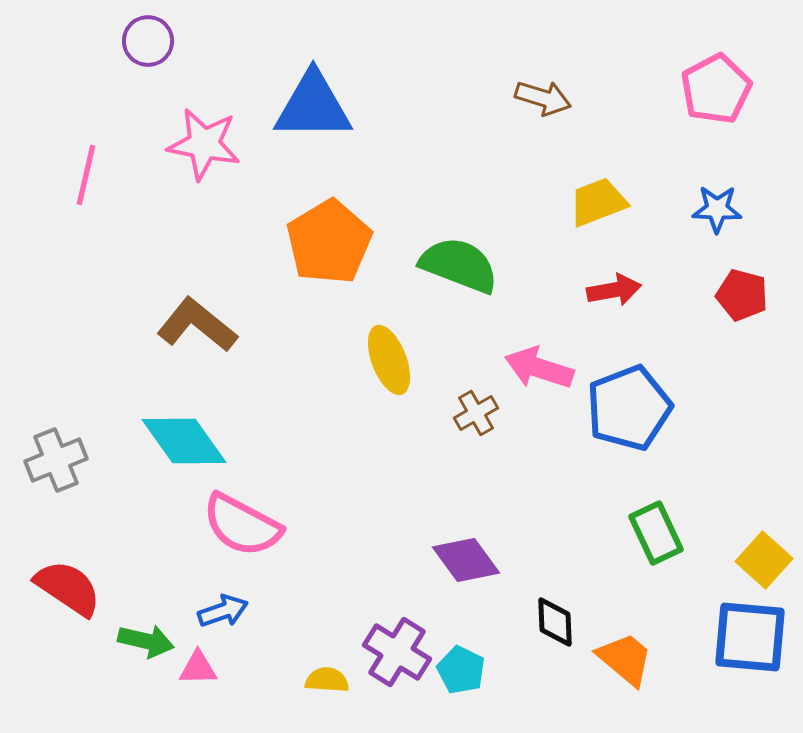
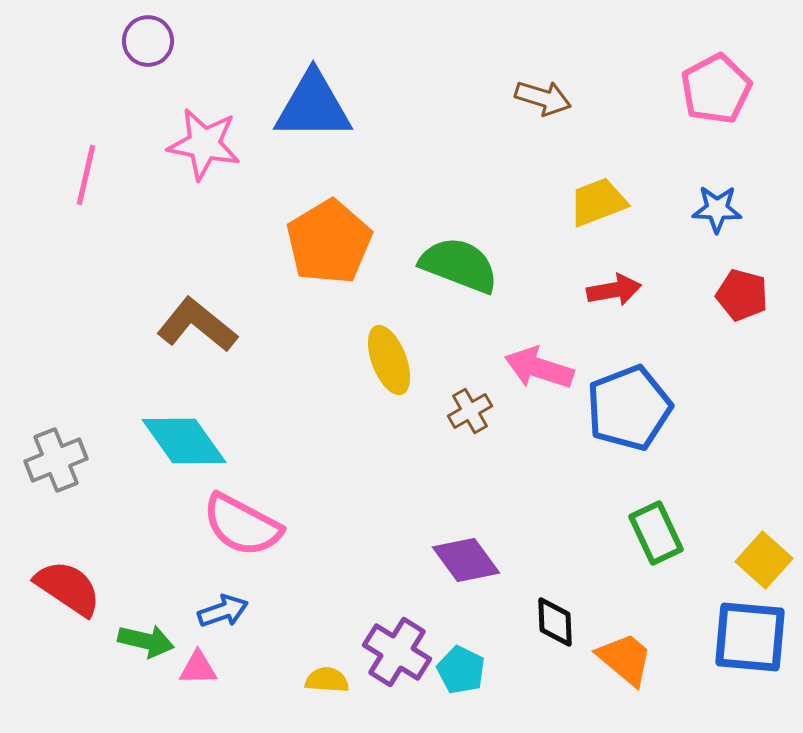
brown cross: moved 6 px left, 2 px up
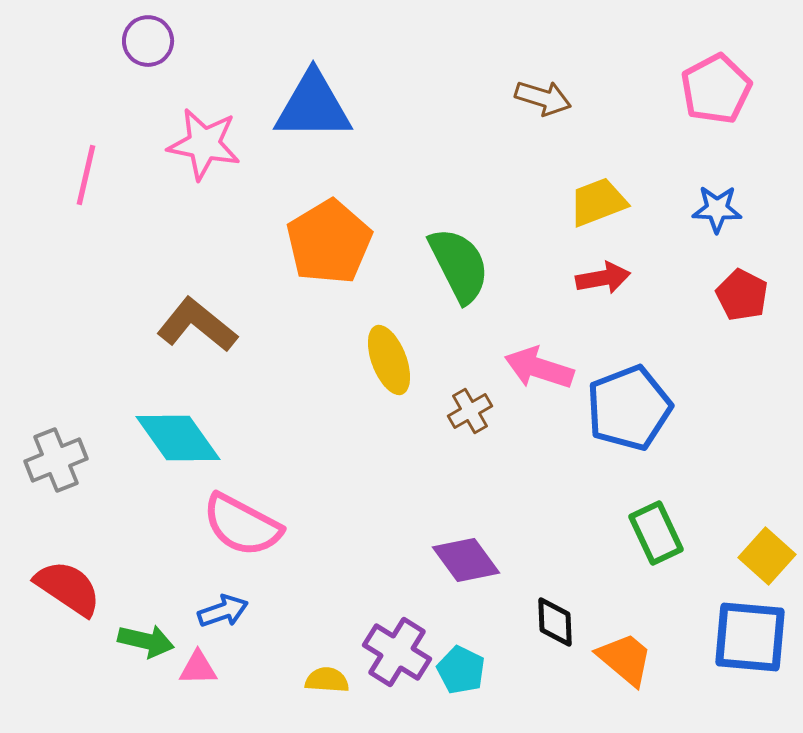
green semicircle: rotated 42 degrees clockwise
red arrow: moved 11 px left, 12 px up
red pentagon: rotated 12 degrees clockwise
cyan diamond: moved 6 px left, 3 px up
yellow square: moved 3 px right, 4 px up
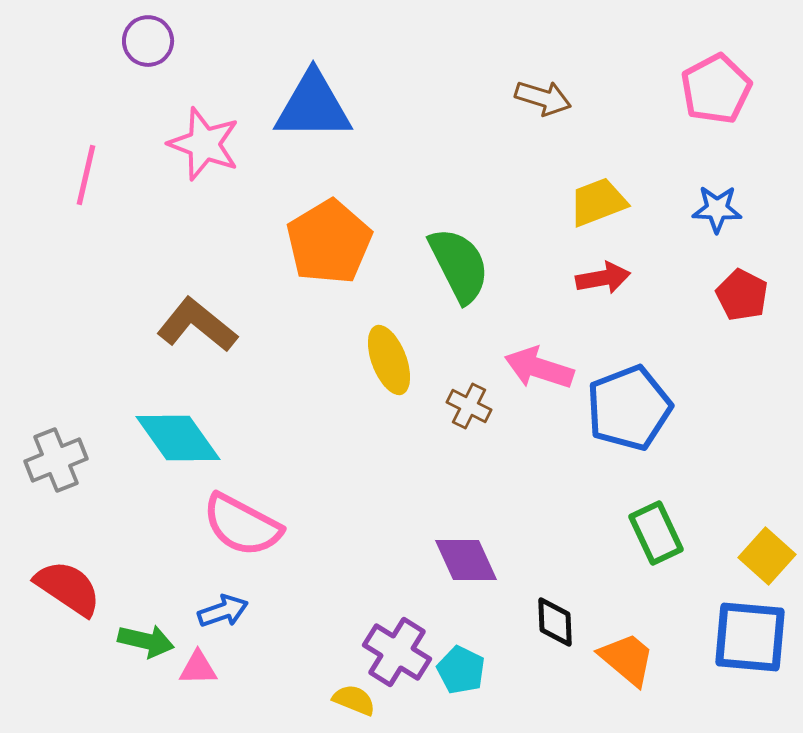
pink star: rotated 10 degrees clockwise
brown cross: moved 1 px left, 5 px up; rotated 33 degrees counterclockwise
purple diamond: rotated 12 degrees clockwise
orange trapezoid: moved 2 px right
yellow semicircle: moved 27 px right, 20 px down; rotated 18 degrees clockwise
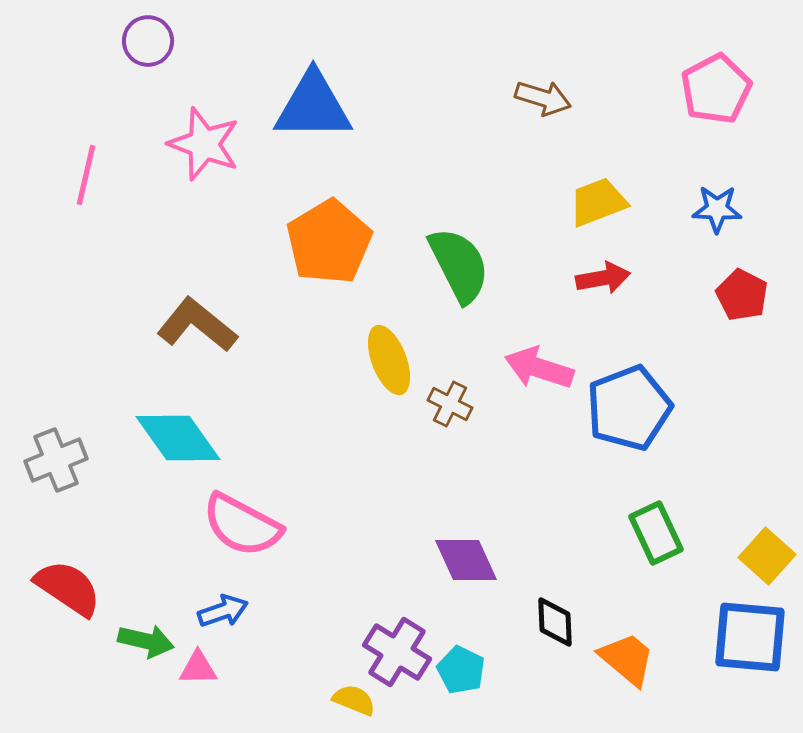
brown cross: moved 19 px left, 2 px up
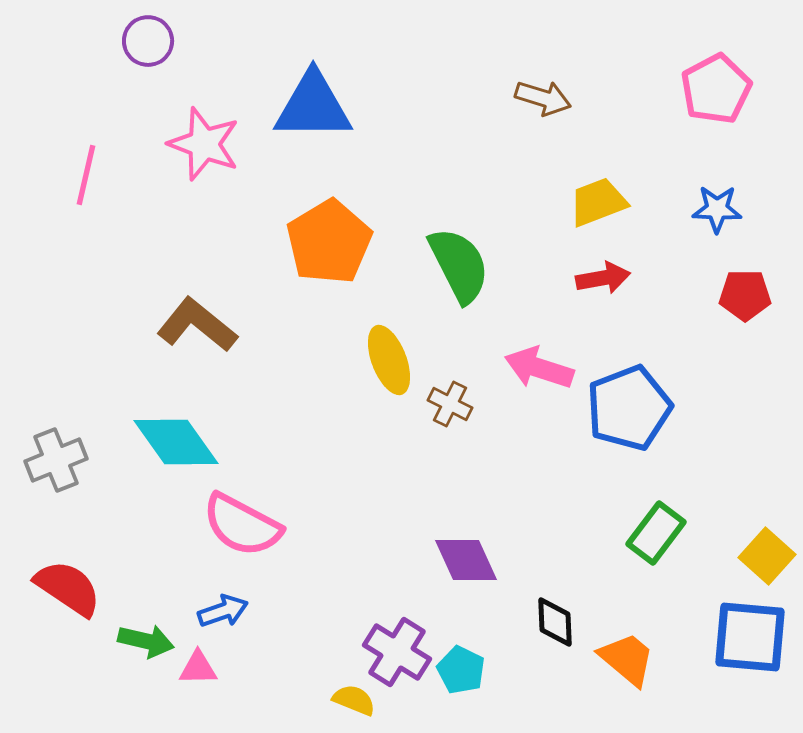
red pentagon: moved 3 px right; rotated 27 degrees counterclockwise
cyan diamond: moved 2 px left, 4 px down
green rectangle: rotated 62 degrees clockwise
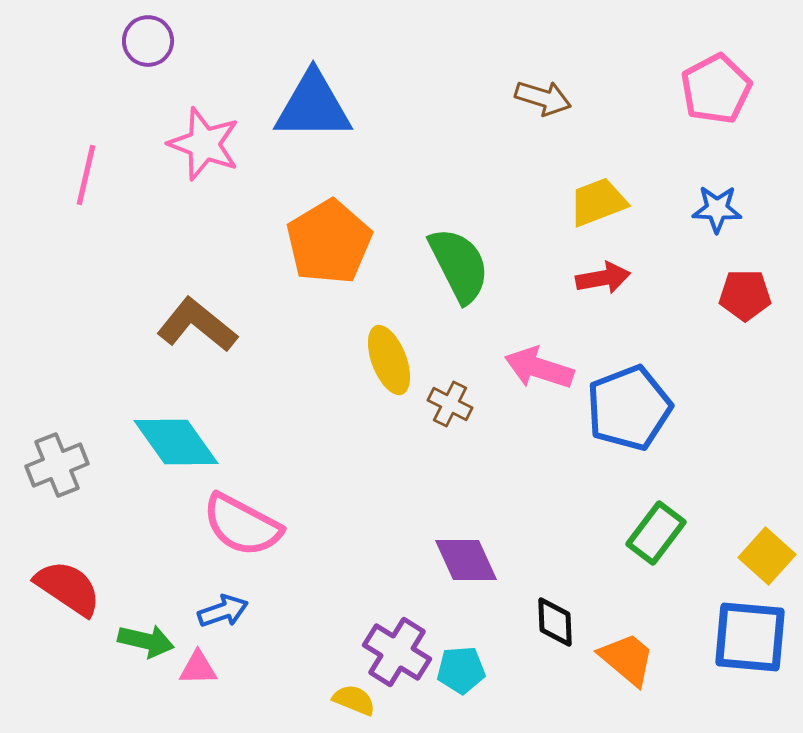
gray cross: moved 1 px right, 5 px down
cyan pentagon: rotated 30 degrees counterclockwise
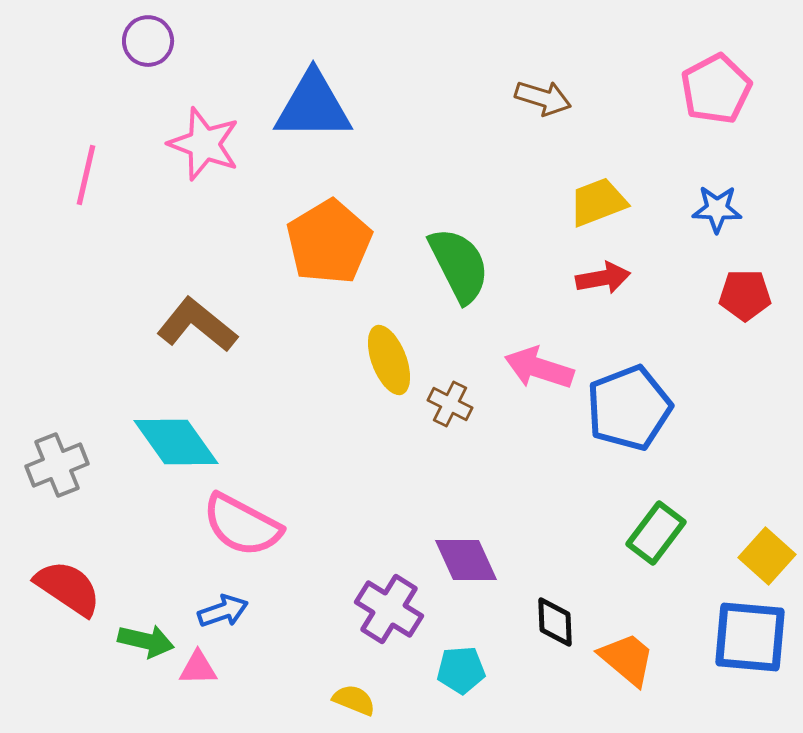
purple cross: moved 8 px left, 43 px up
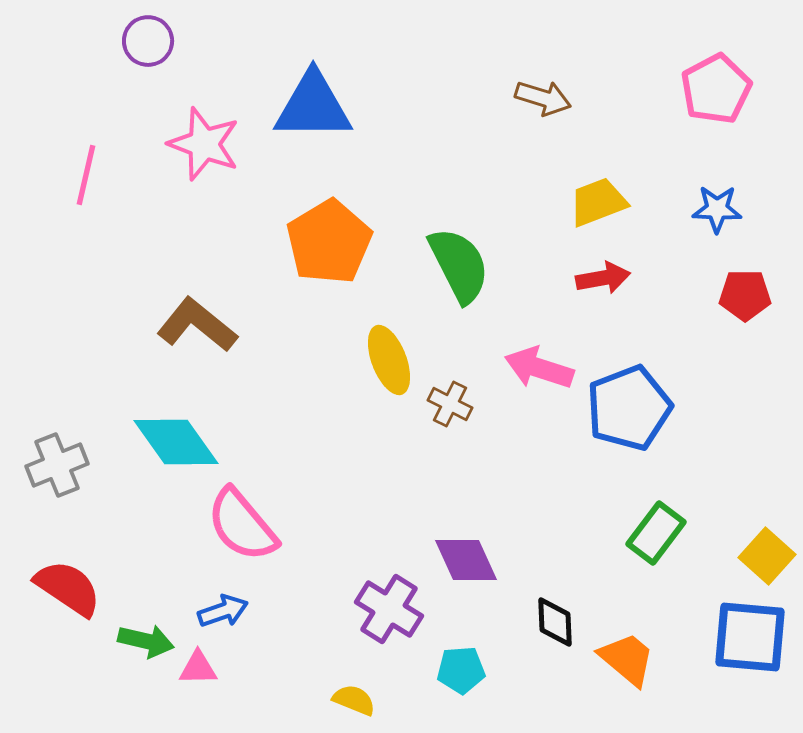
pink semicircle: rotated 22 degrees clockwise
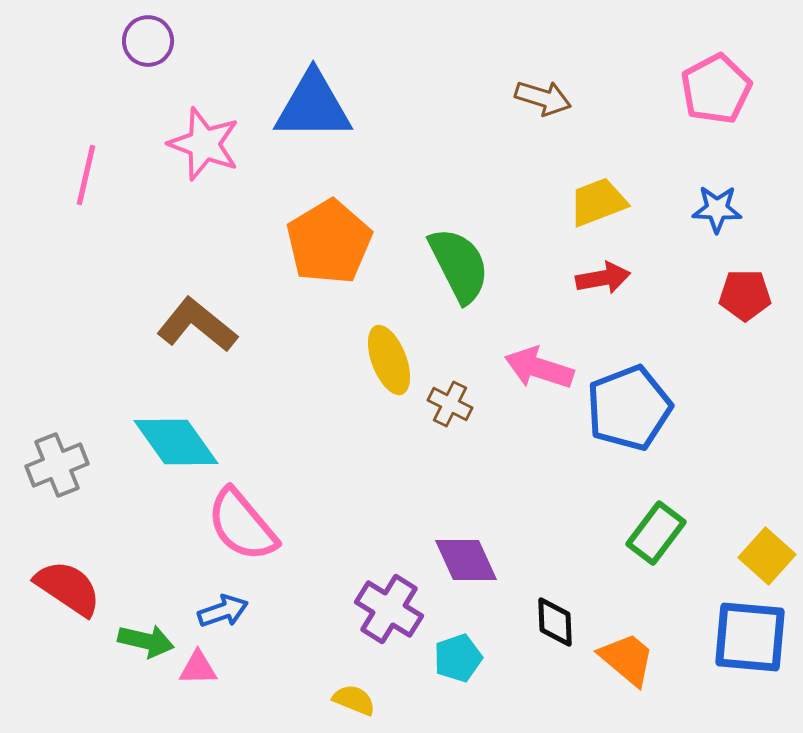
cyan pentagon: moved 3 px left, 12 px up; rotated 15 degrees counterclockwise
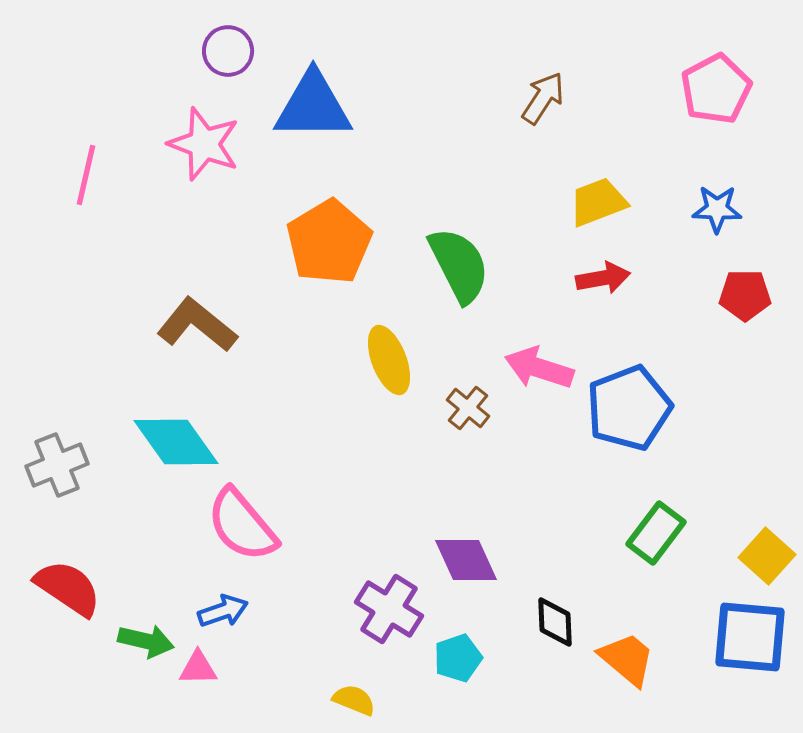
purple circle: moved 80 px right, 10 px down
brown arrow: rotated 74 degrees counterclockwise
brown cross: moved 18 px right, 4 px down; rotated 12 degrees clockwise
